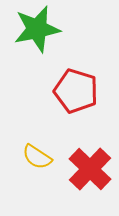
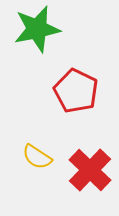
red pentagon: rotated 9 degrees clockwise
red cross: moved 1 px down
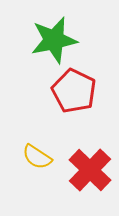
green star: moved 17 px right, 11 px down
red pentagon: moved 2 px left
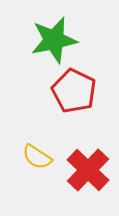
red cross: moved 2 px left
